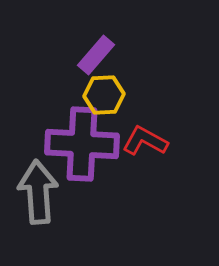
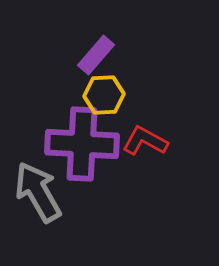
gray arrow: rotated 26 degrees counterclockwise
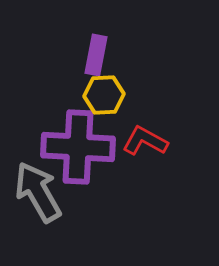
purple rectangle: rotated 30 degrees counterclockwise
purple cross: moved 4 px left, 3 px down
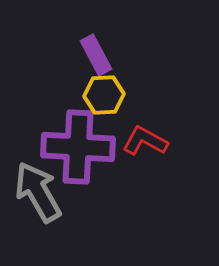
purple rectangle: rotated 39 degrees counterclockwise
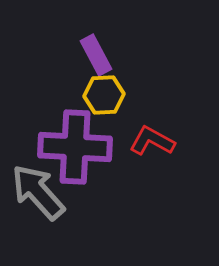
red L-shape: moved 7 px right
purple cross: moved 3 px left
gray arrow: rotated 12 degrees counterclockwise
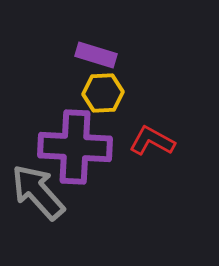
purple rectangle: rotated 45 degrees counterclockwise
yellow hexagon: moved 1 px left, 2 px up
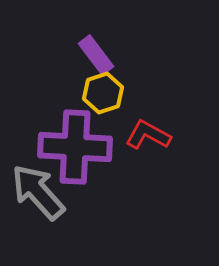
purple rectangle: rotated 36 degrees clockwise
yellow hexagon: rotated 15 degrees counterclockwise
red L-shape: moved 4 px left, 6 px up
